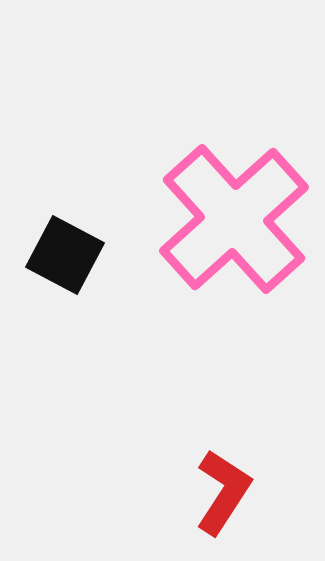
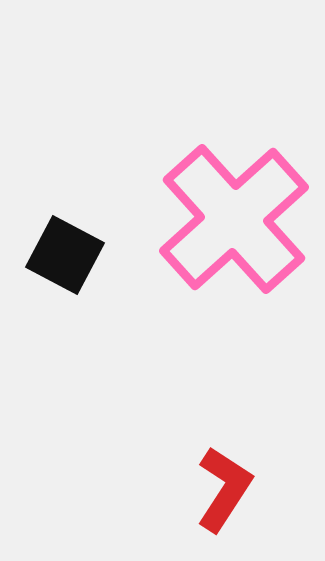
red L-shape: moved 1 px right, 3 px up
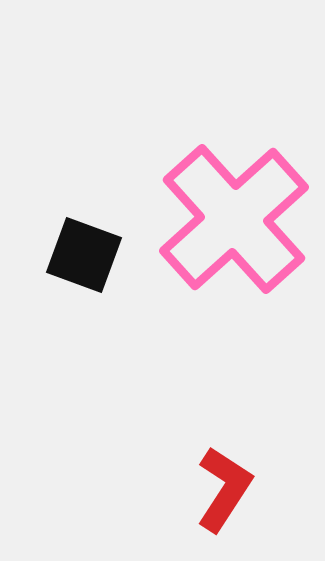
black square: moved 19 px right; rotated 8 degrees counterclockwise
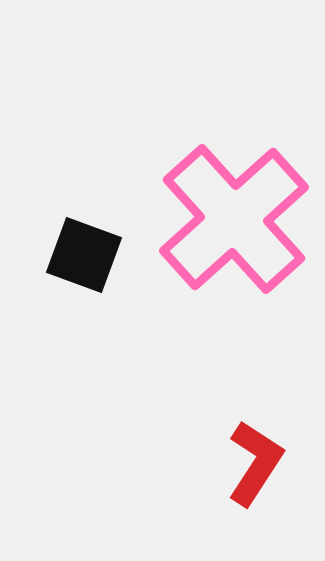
red L-shape: moved 31 px right, 26 px up
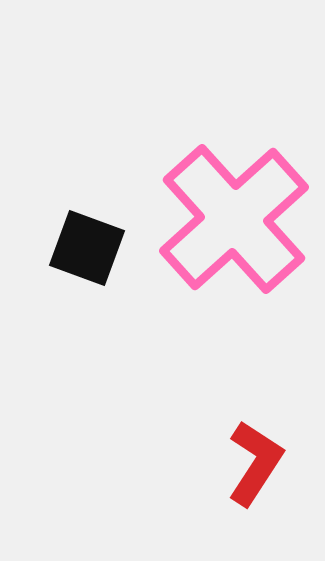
black square: moved 3 px right, 7 px up
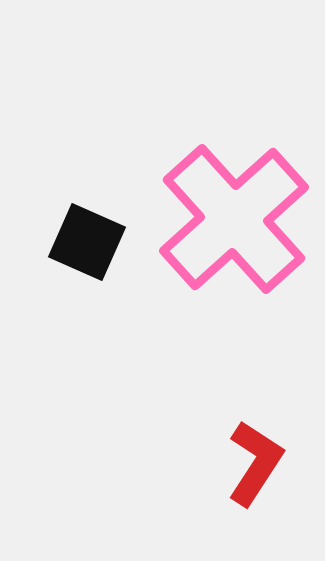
black square: moved 6 px up; rotated 4 degrees clockwise
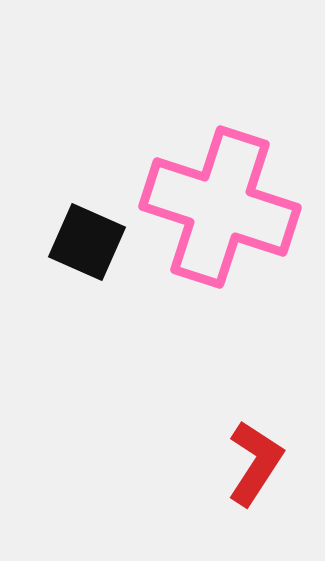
pink cross: moved 14 px left, 12 px up; rotated 30 degrees counterclockwise
